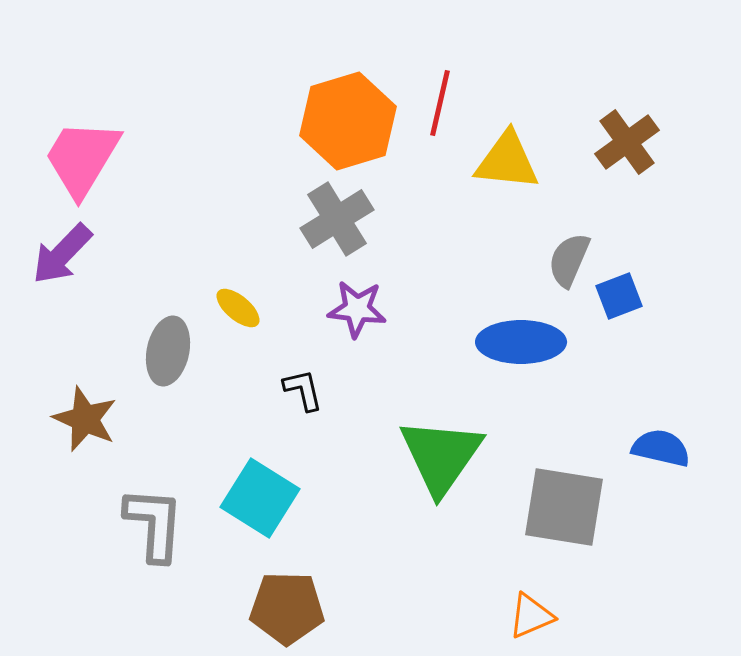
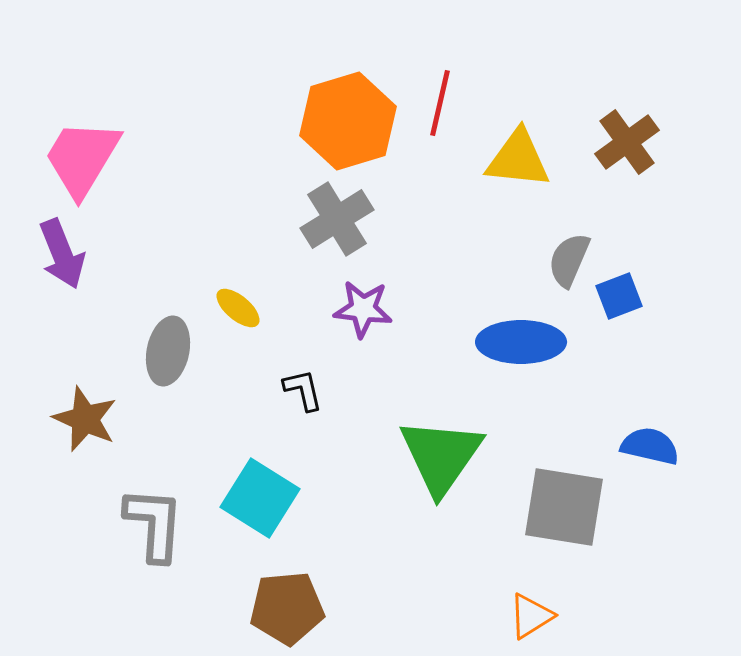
yellow triangle: moved 11 px right, 2 px up
purple arrow: rotated 66 degrees counterclockwise
purple star: moved 6 px right
blue semicircle: moved 11 px left, 2 px up
brown pentagon: rotated 6 degrees counterclockwise
orange triangle: rotated 9 degrees counterclockwise
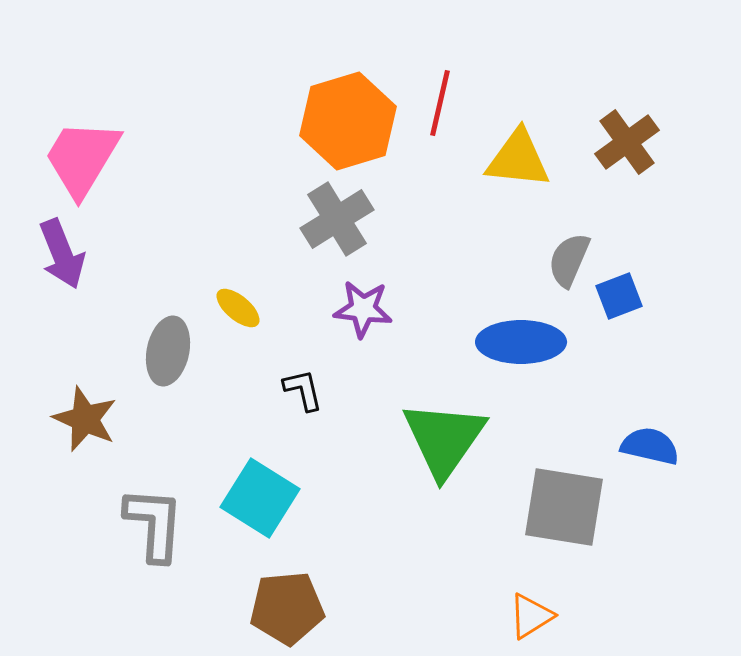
green triangle: moved 3 px right, 17 px up
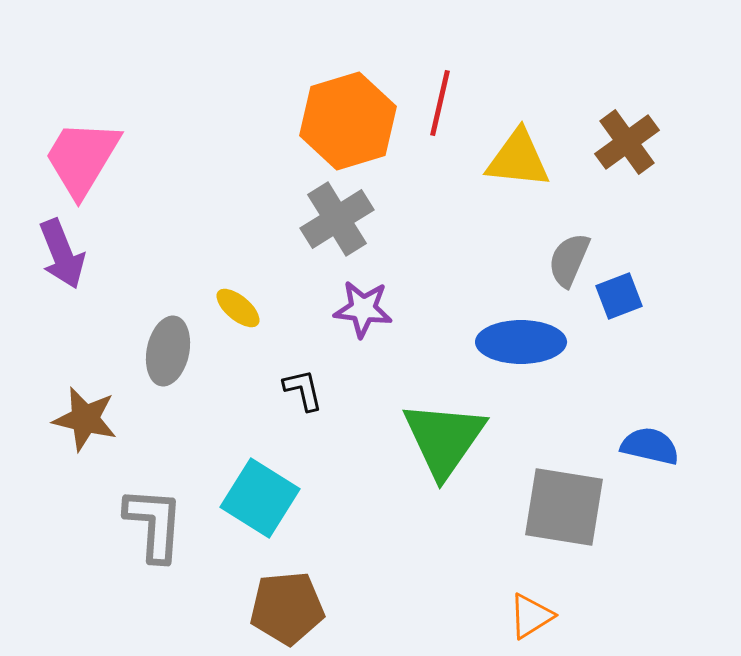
brown star: rotated 10 degrees counterclockwise
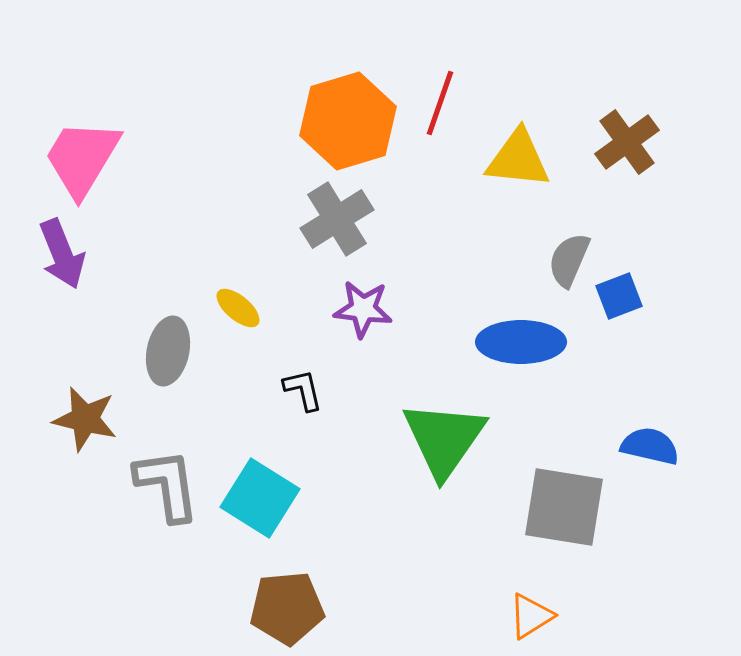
red line: rotated 6 degrees clockwise
gray L-shape: moved 13 px right, 39 px up; rotated 12 degrees counterclockwise
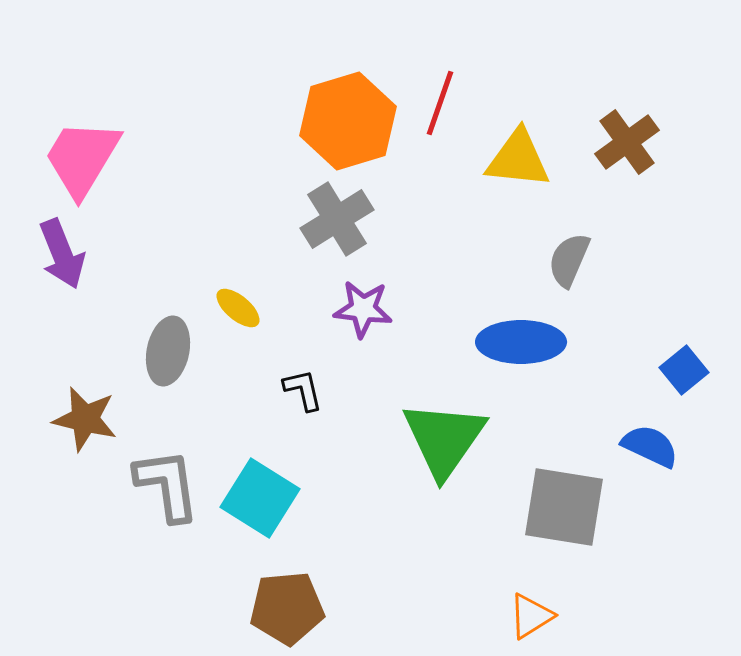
blue square: moved 65 px right, 74 px down; rotated 18 degrees counterclockwise
blue semicircle: rotated 12 degrees clockwise
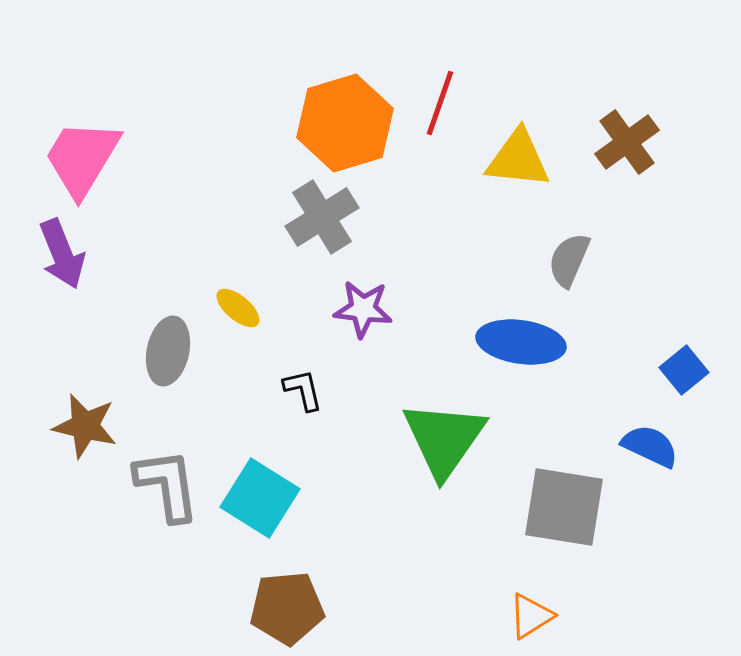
orange hexagon: moved 3 px left, 2 px down
gray cross: moved 15 px left, 2 px up
blue ellipse: rotated 8 degrees clockwise
brown star: moved 7 px down
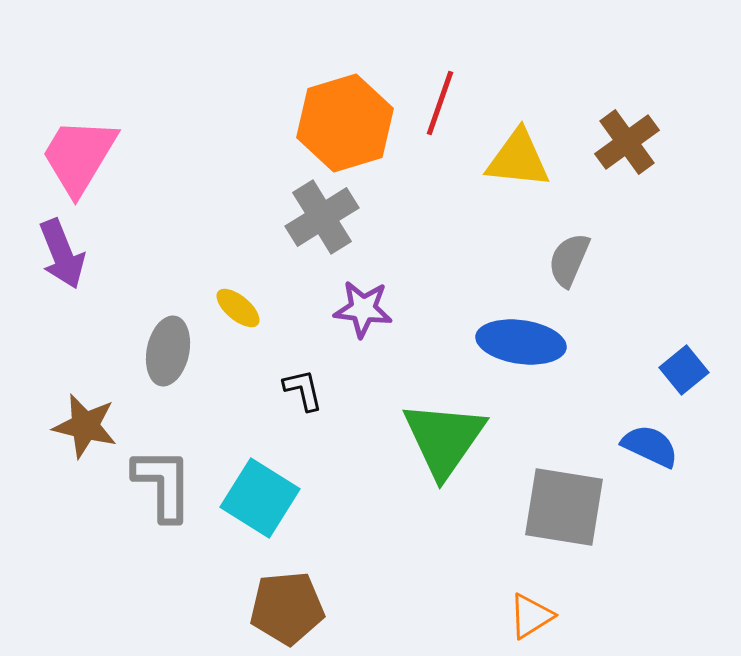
pink trapezoid: moved 3 px left, 2 px up
gray L-shape: moved 4 px left, 1 px up; rotated 8 degrees clockwise
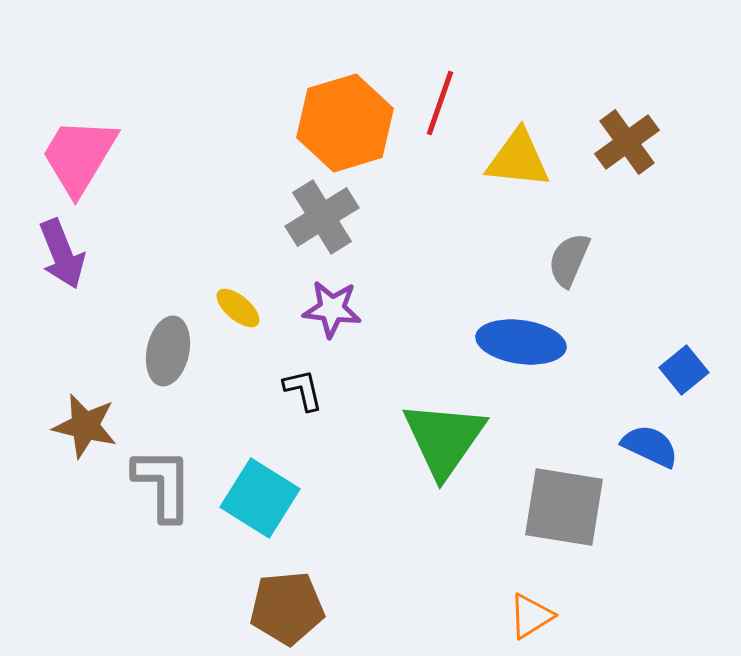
purple star: moved 31 px left
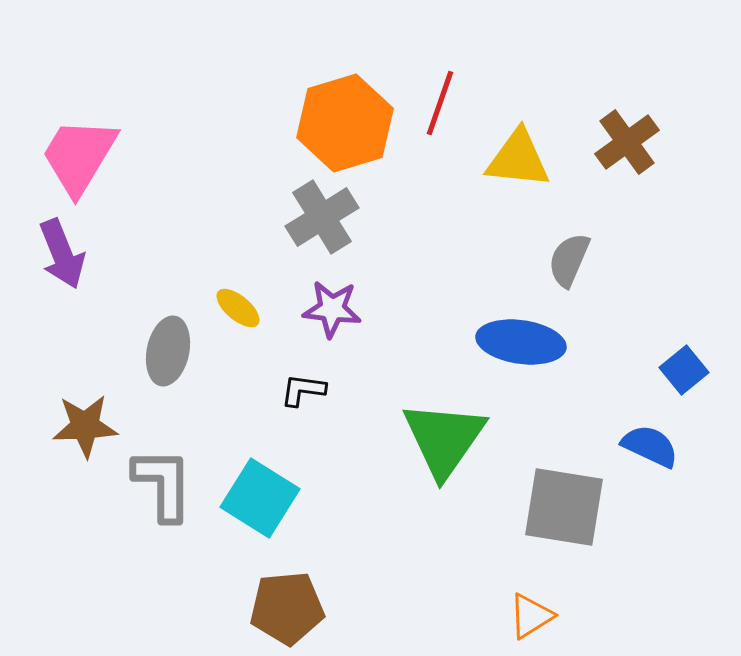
black L-shape: rotated 69 degrees counterclockwise
brown star: rotated 16 degrees counterclockwise
